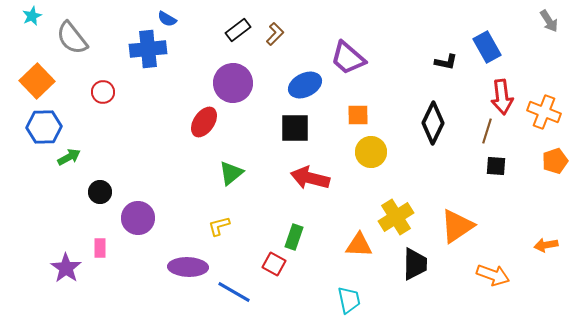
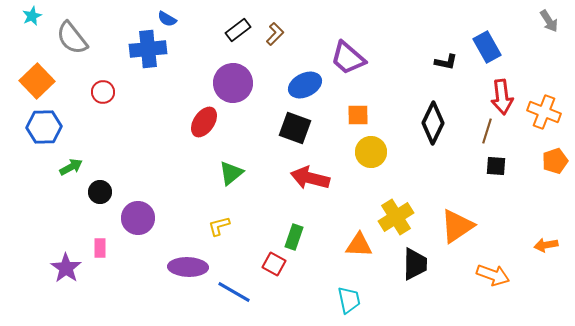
black square at (295, 128): rotated 20 degrees clockwise
green arrow at (69, 157): moved 2 px right, 10 px down
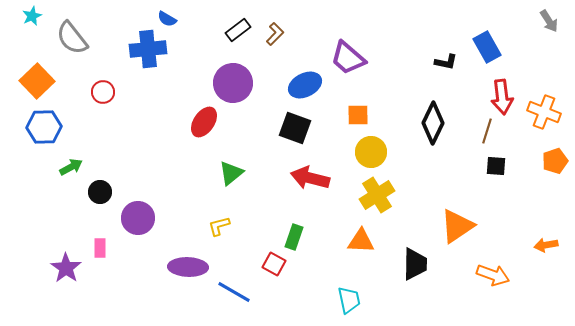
yellow cross at (396, 217): moved 19 px left, 22 px up
orange triangle at (359, 245): moved 2 px right, 4 px up
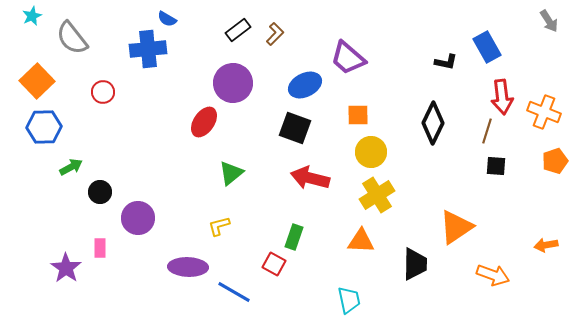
orange triangle at (457, 226): moved 1 px left, 1 px down
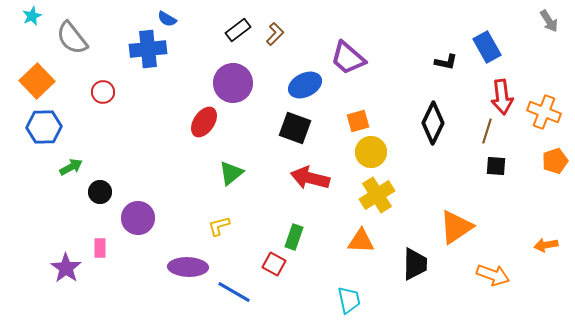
orange square at (358, 115): moved 6 px down; rotated 15 degrees counterclockwise
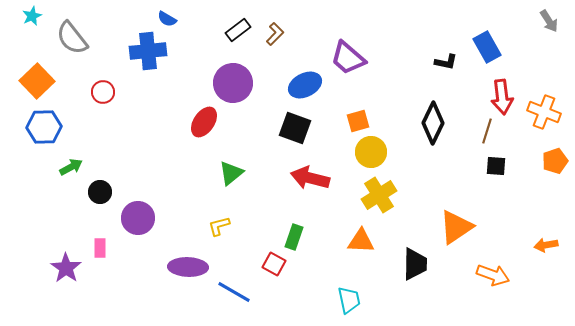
blue cross at (148, 49): moved 2 px down
yellow cross at (377, 195): moved 2 px right
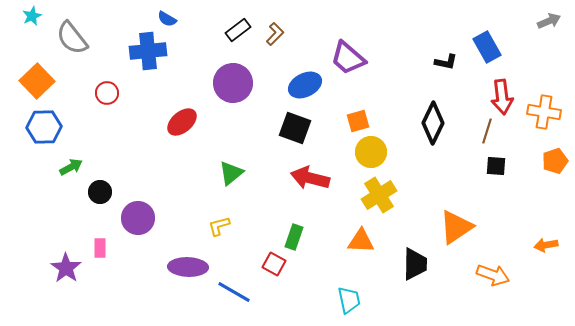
gray arrow at (549, 21): rotated 80 degrees counterclockwise
red circle at (103, 92): moved 4 px right, 1 px down
orange cross at (544, 112): rotated 12 degrees counterclockwise
red ellipse at (204, 122): moved 22 px left; rotated 16 degrees clockwise
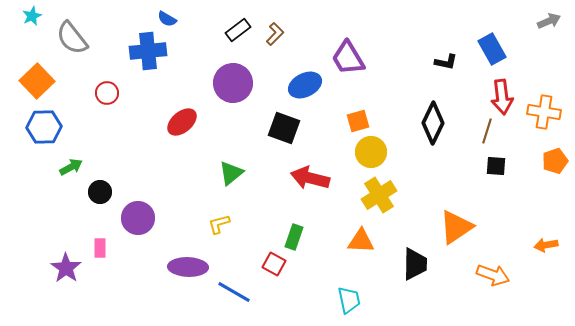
blue rectangle at (487, 47): moved 5 px right, 2 px down
purple trapezoid at (348, 58): rotated 18 degrees clockwise
black square at (295, 128): moved 11 px left
yellow L-shape at (219, 226): moved 2 px up
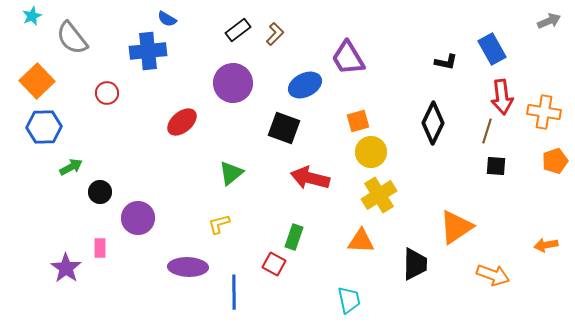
blue line at (234, 292): rotated 60 degrees clockwise
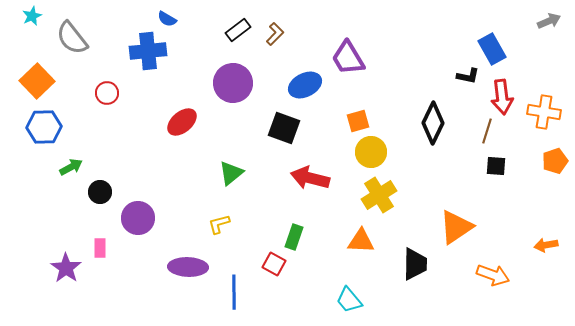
black L-shape at (446, 62): moved 22 px right, 14 px down
cyan trapezoid at (349, 300): rotated 152 degrees clockwise
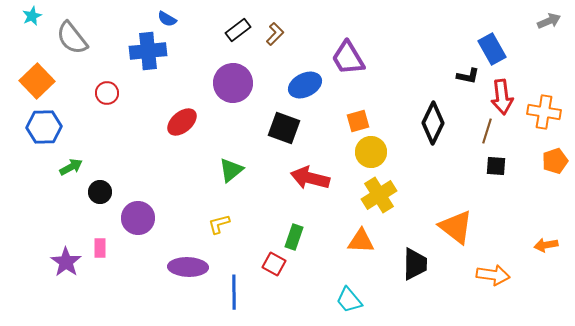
green triangle at (231, 173): moved 3 px up
orange triangle at (456, 227): rotated 48 degrees counterclockwise
purple star at (66, 268): moved 6 px up
orange arrow at (493, 275): rotated 12 degrees counterclockwise
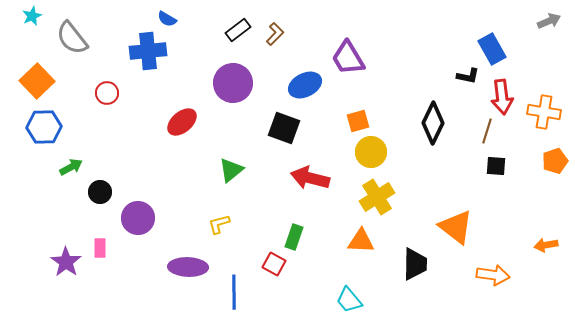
yellow cross at (379, 195): moved 2 px left, 2 px down
